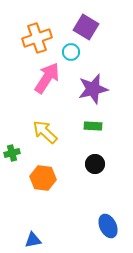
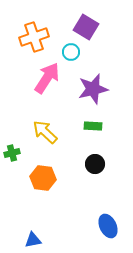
orange cross: moved 3 px left, 1 px up
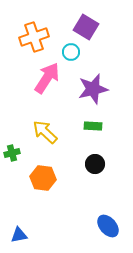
blue ellipse: rotated 15 degrees counterclockwise
blue triangle: moved 14 px left, 5 px up
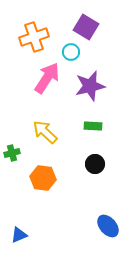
purple star: moved 3 px left, 3 px up
blue triangle: rotated 12 degrees counterclockwise
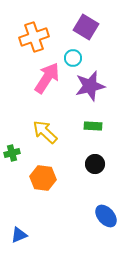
cyan circle: moved 2 px right, 6 px down
blue ellipse: moved 2 px left, 10 px up
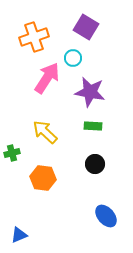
purple star: moved 6 px down; rotated 24 degrees clockwise
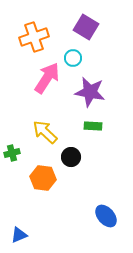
black circle: moved 24 px left, 7 px up
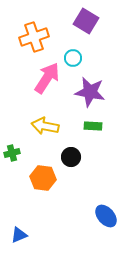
purple square: moved 6 px up
yellow arrow: moved 6 px up; rotated 32 degrees counterclockwise
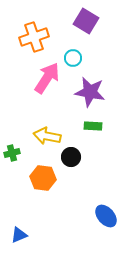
yellow arrow: moved 2 px right, 10 px down
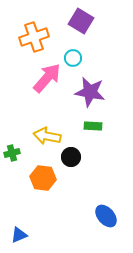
purple square: moved 5 px left
pink arrow: rotated 8 degrees clockwise
